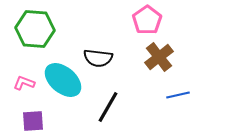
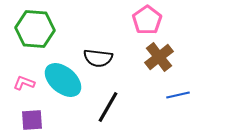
purple square: moved 1 px left, 1 px up
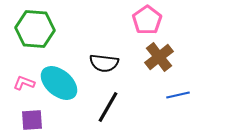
black semicircle: moved 6 px right, 5 px down
cyan ellipse: moved 4 px left, 3 px down
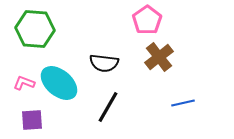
blue line: moved 5 px right, 8 px down
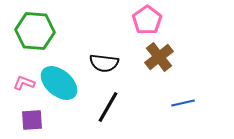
green hexagon: moved 2 px down
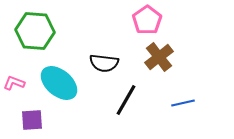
pink L-shape: moved 10 px left
black line: moved 18 px right, 7 px up
